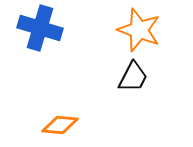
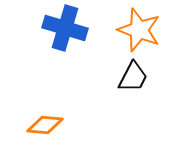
blue cross: moved 25 px right
orange diamond: moved 15 px left
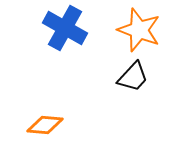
blue cross: rotated 12 degrees clockwise
black trapezoid: rotated 16 degrees clockwise
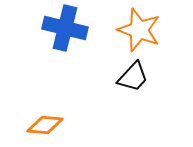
blue cross: rotated 15 degrees counterclockwise
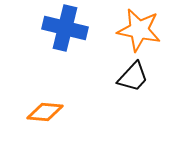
orange star: rotated 9 degrees counterclockwise
orange diamond: moved 13 px up
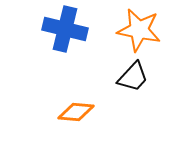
blue cross: moved 1 px down
orange diamond: moved 31 px right
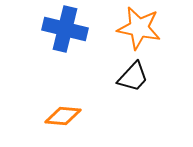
orange star: moved 2 px up
orange diamond: moved 13 px left, 4 px down
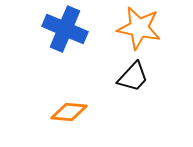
blue cross: rotated 9 degrees clockwise
orange diamond: moved 6 px right, 4 px up
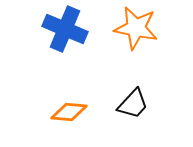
orange star: moved 3 px left
black trapezoid: moved 27 px down
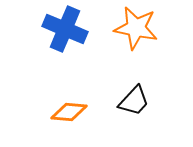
black trapezoid: moved 1 px right, 3 px up
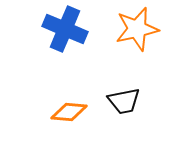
orange star: moved 1 px right, 1 px down; rotated 24 degrees counterclockwise
black trapezoid: moved 10 px left; rotated 36 degrees clockwise
